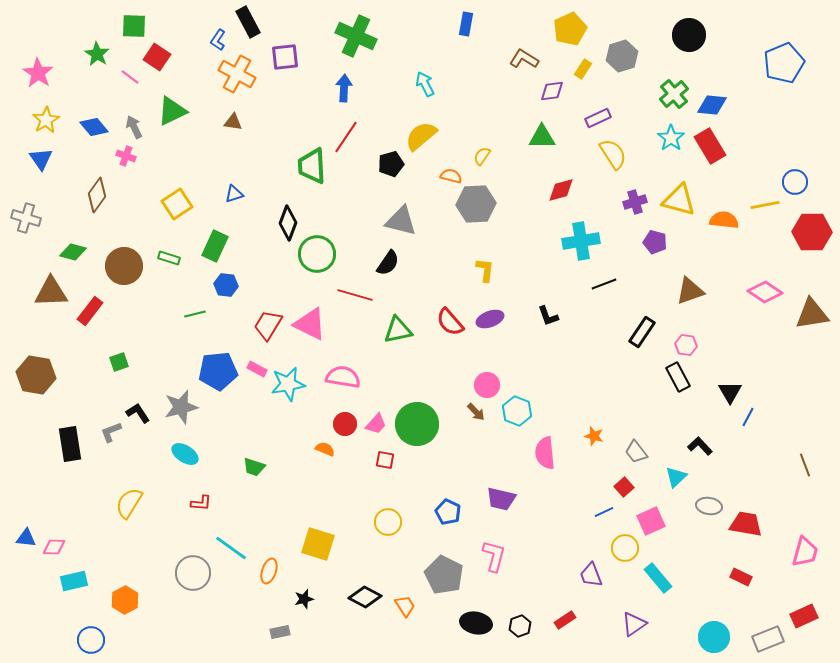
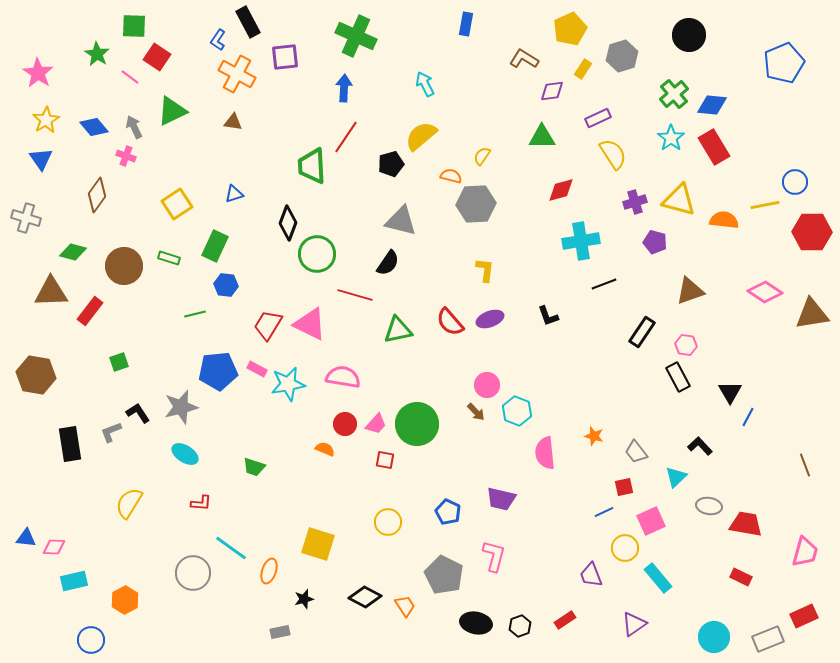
red rectangle at (710, 146): moved 4 px right, 1 px down
red square at (624, 487): rotated 30 degrees clockwise
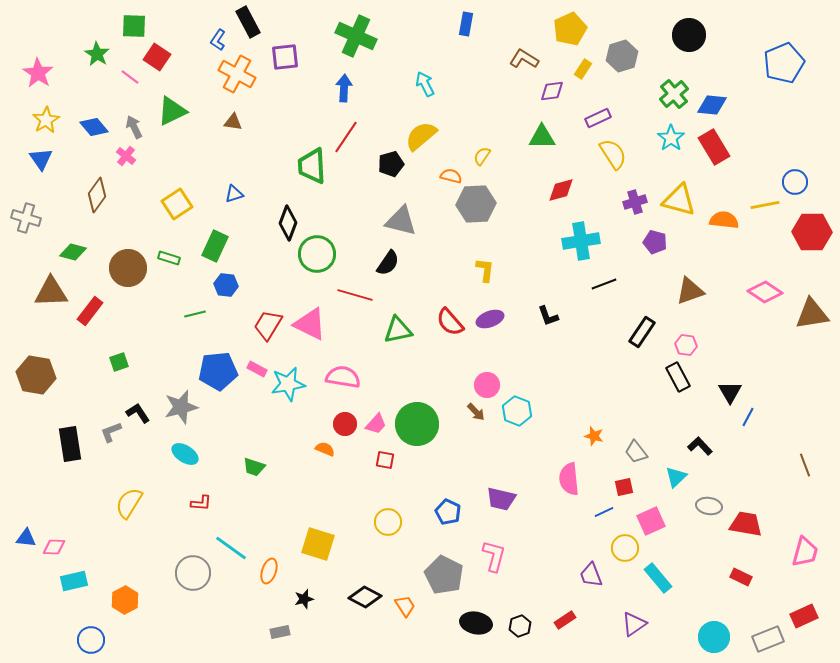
pink cross at (126, 156): rotated 18 degrees clockwise
brown circle at (124, 266): moved 4 px right, 2 px down
pink semicircle at (545, 453): moved 24 px right, 26 px down
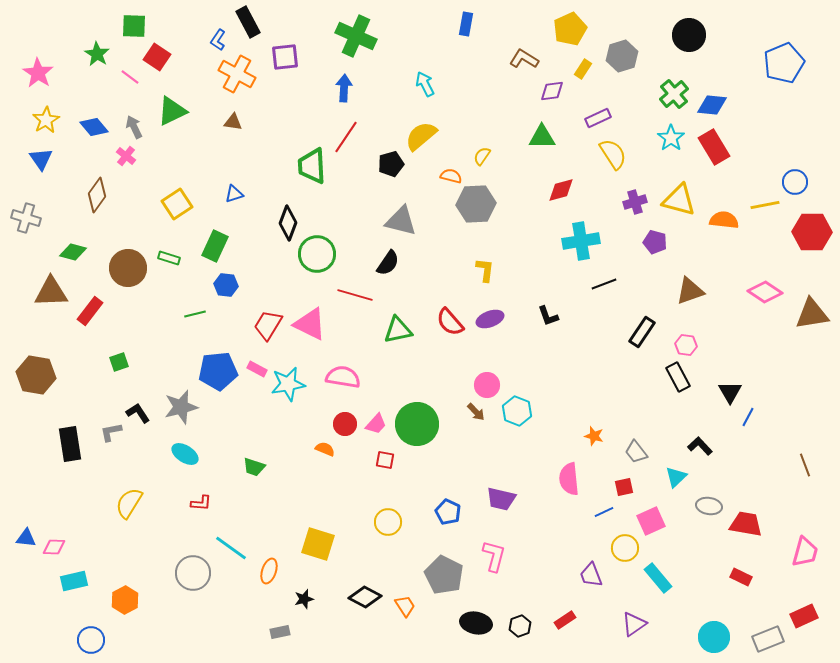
gray L-shape at (111, 432): rotated 10 degrees clockwise
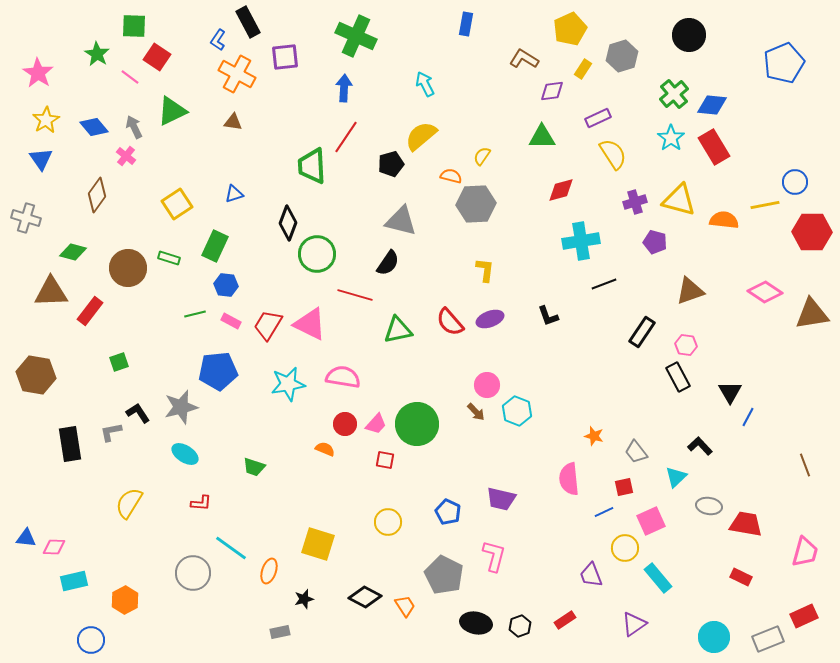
pink rectangle at (257, 369): moved 26 px left, 48 px up
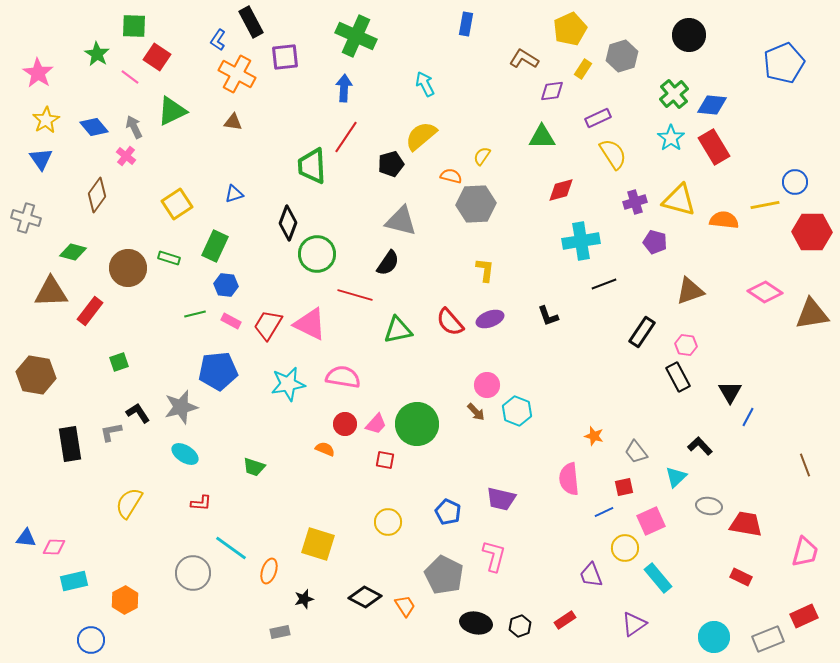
black rectangle at (248, 22): moved 3 px right
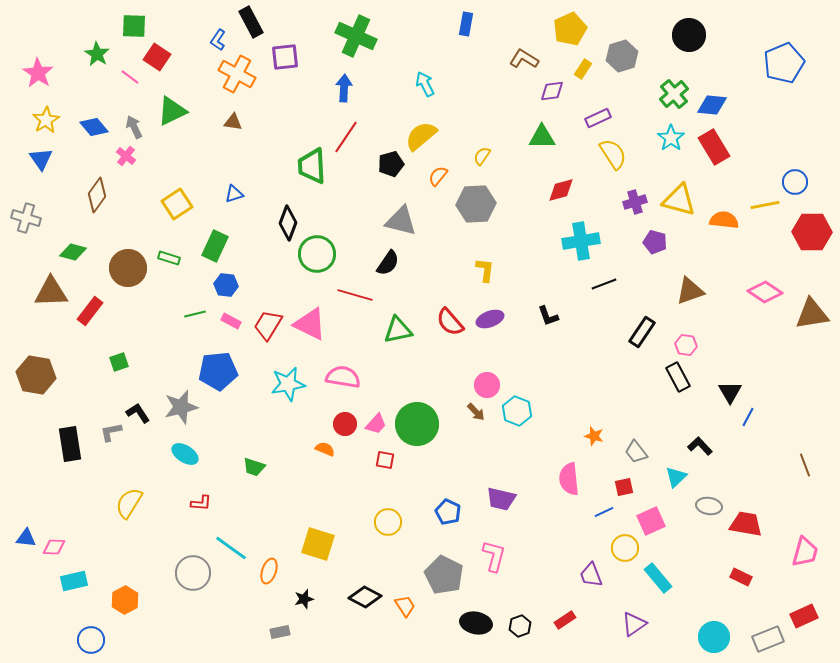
orange semicircle at (451, 176): moved 13 px left; rotated 65 degrees counterclockwise
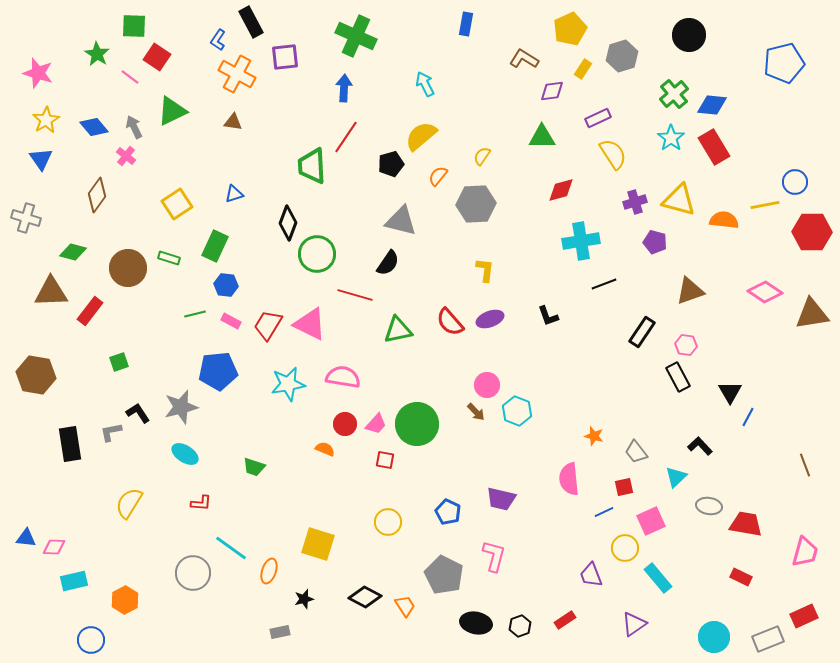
blue pentagon at (784, 63): rotated 9 degrees clockwise
pink star at (38, 73): rotated 16 degrees counterclockwise
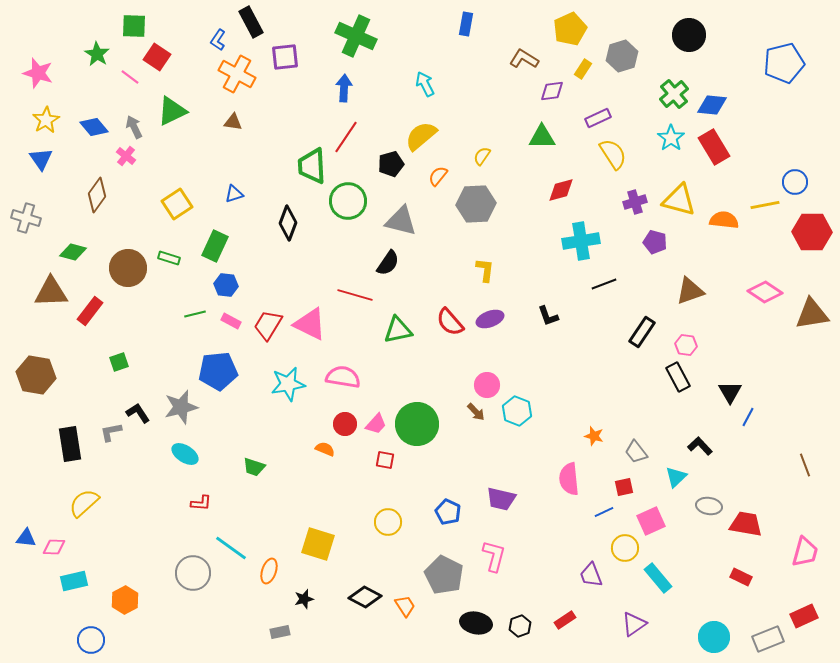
green circle at (317, 254): moved 31 px right, 53 px up
yellow semicircle at (129, 503): moved 45 px left; rotated 16 degrees clockwise
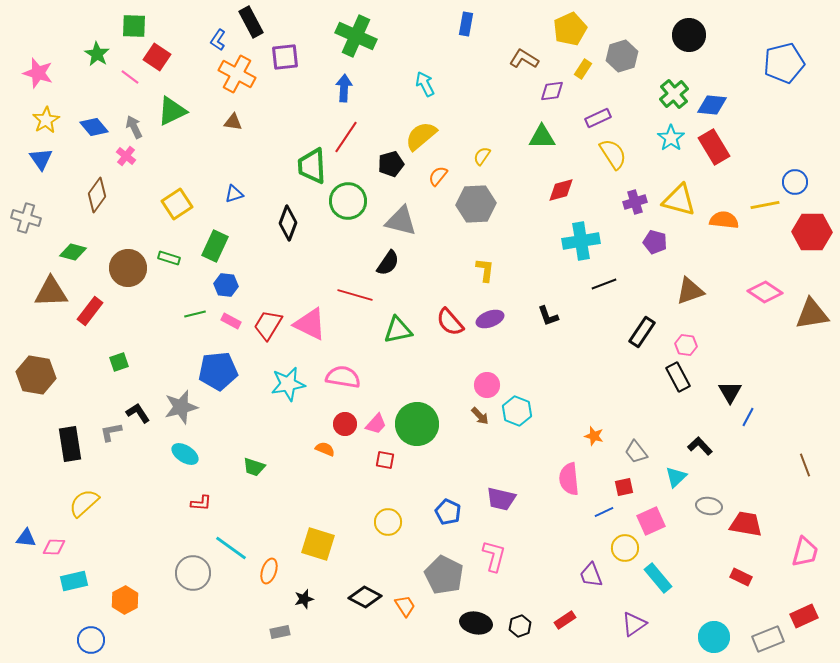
brown arrow at (476, 412): moved 4 px right, 4 px down
